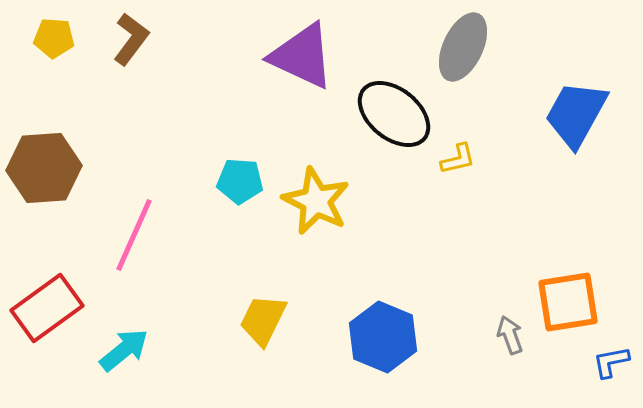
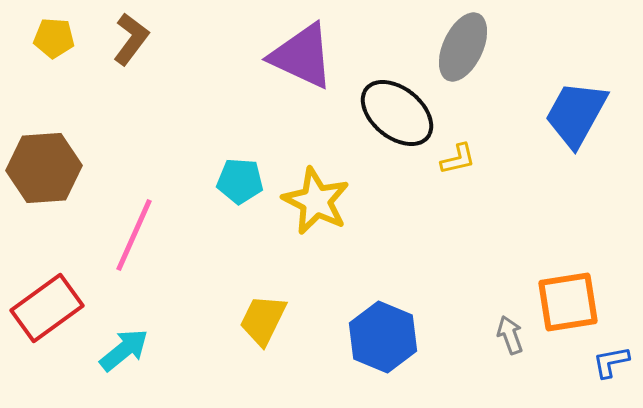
black ellipse: moved 3 px right, 1 px up
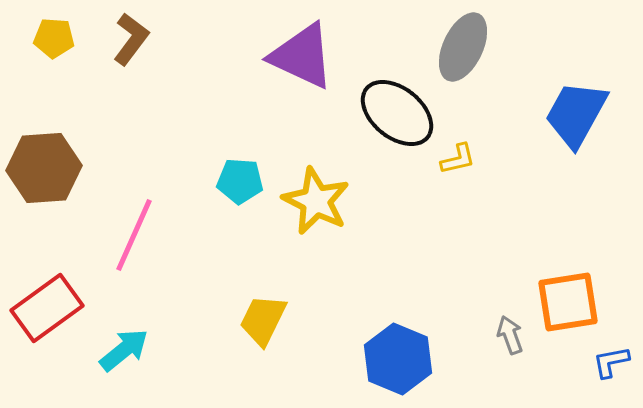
blue hexagon: moved 15 px right, 22 px down
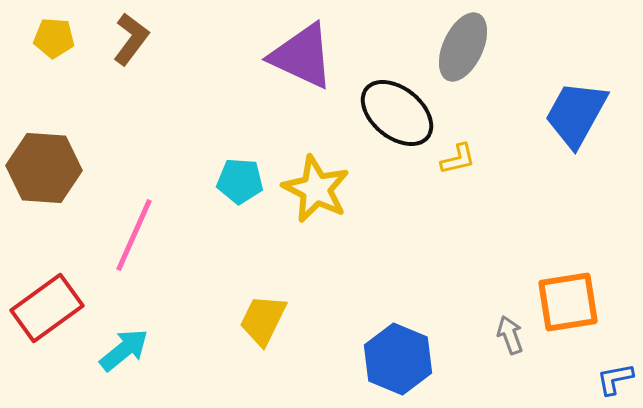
brown hexagon: rotated 8 degrees clockwise
yellow star: moved 12 px up
blue L-shape: moved 4 px right, 17 px down
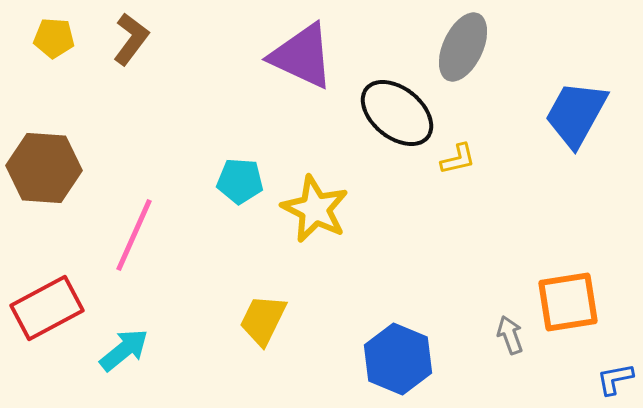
yellow star: moved 1 px left, 20 px down
red rectangle: rotated 8 degrees clockwise
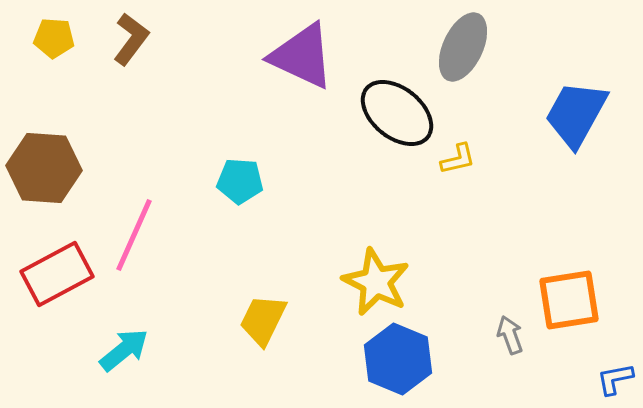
yellow star: moved 61 px right, 73 px down
orange square: moved 1 px right, 2 px up
red rectangle: moved 10 px right, 34 px up
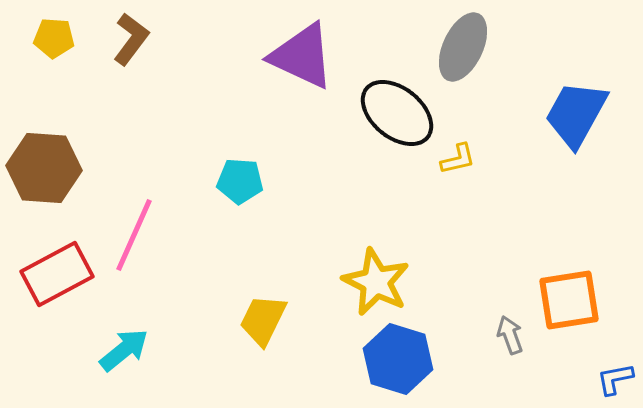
blue hexagon: rotated 6 degrees counterclockwise
